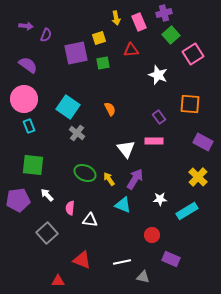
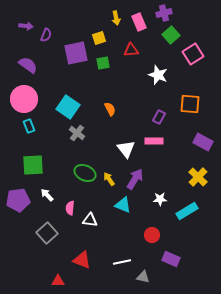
purple rectangle at (159, 117): rotated 64 degrees clockwise
green square at (33, 165): rotated 10 degrees counterclockwise
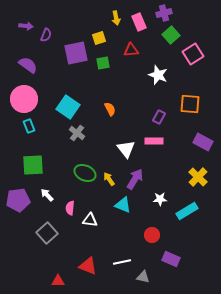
red triangle at (82, 260): moved 6 px right, 6 px down
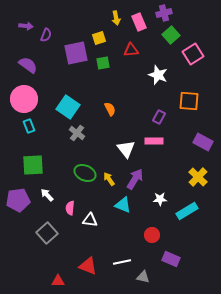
orange square at (190, 104): moved 1 px left, 3 px up
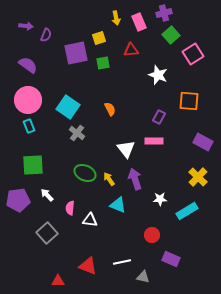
pink circle at (24, 99): moved 4 px right, 1 px down
purple arrow at (135, 179): rotated 50 degrees counterclockwise
cyan triangle at (123, 205): moved 5 px left
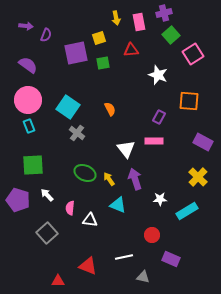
pink rectangle at (139, 22): rotated 12 degrees clockwise
purple pentagon at (18, 200): rotated 25 degrees clockwise
white line at (122, 262): moved 2 px right, 5 px up
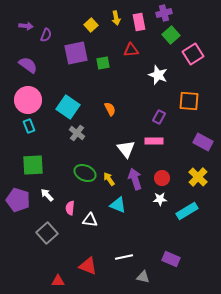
yellow square at (99, 38): moved 8 px left, 13 px up; rotated 24 degrees counterclockwise
red circle at (152, 235): moved 10 px right, 57 px up
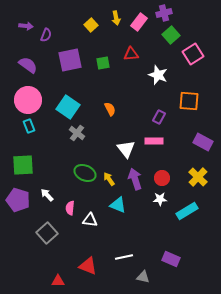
pink rectangle at (139, 22): rotated 48 degrees clockwise
red triangle at (131, 50): moved 4 px down
purple square at (76, 53): moved 6 px left, 7 px down
green square at (33, 165): moved 10 px left
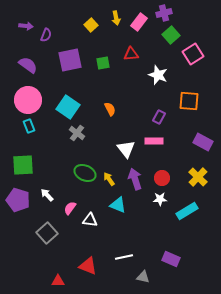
pink semicircle at (70, 208): rotated 32 degrees clockwise
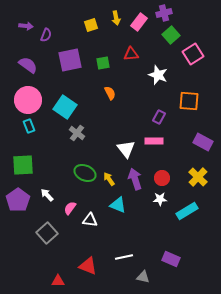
yellow square at (91, 25): rotated 24 degrees clockwise
cyan square at (68, 107): moved 3 px left
orange semicircle at (110, 109): moved 16 px up
purple pentagon at (18, 200): rotated 20 degrees clockwise
